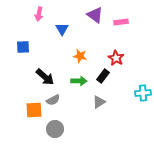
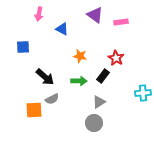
blue triangle: rotated 32 degrees counterclockwise
gray semicircle: moved 1 px left, 1 px up
gray circle: moved 39 px right, 6 px up
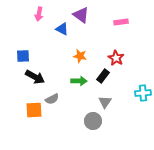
purple triangle: moved 14 px left
blue square: moved 9 px down
black arrow: moved 10 px left; rotated 12 degrees counterclockwise
gray triangle: moved 6 px right; rotated 24 degrees counterclockwise
gray circle: moved 1 px left, 2 px up
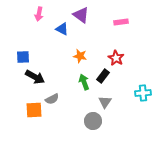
blue square: moved 1 px down
green arrow: moved 5 px right, 1 px down; rotated 112 degrees counterclockwise
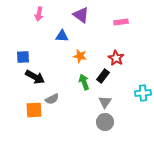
blue triangle: moved 7 px down; rotated 24 degrees counterclockwise
gray circle: moved 12 px right, 1 px down
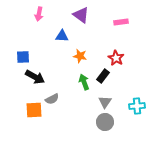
cyan cross: moved 6 px left, 13 px down
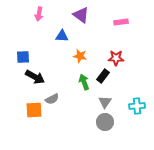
red star: rotated 28 degrees counterclockwise
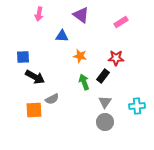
pink rectangle: rotated 24 degrees counterclockwise
